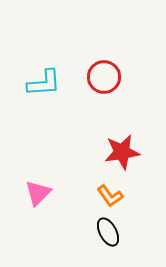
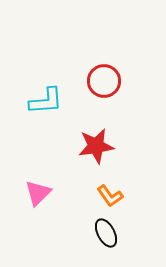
red circle: moved 4 px down
cyan L-shape: moved 2 px right, 18 px down
red star: moved 26 px left, 6 px up
black ellipse: moved 2 px left, 1 px down
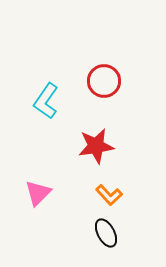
cyan L-shape: rotated 129 degrees clockwise
orange L-shape: moved 1 px left, 1 px up; rotated 8 degrees counterclockwise
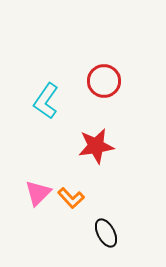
orange L-shape: moved 38 px left, 3 px down
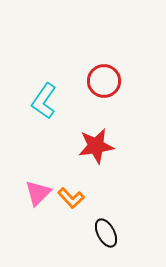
cyan L-shape: moved 2 px left
